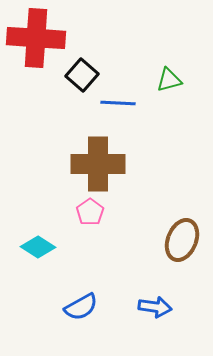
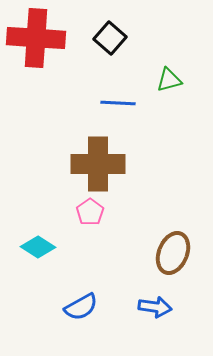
black square: moved 28 px right, 37 px up
brown ellipse: moved 9 px left, 13 px down
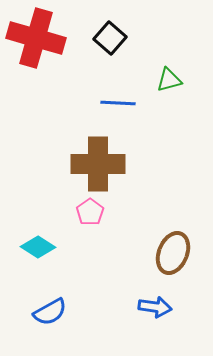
red cross: rotated 12 degrees clockwise
blue semicircle: moved 31 px left, 5 px down
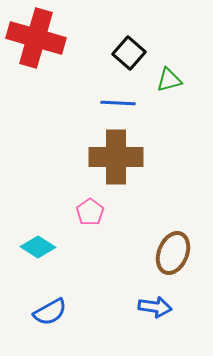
black square: moved 19 px right, 15 px down
brown cross: moved 18 px right, 7 px up
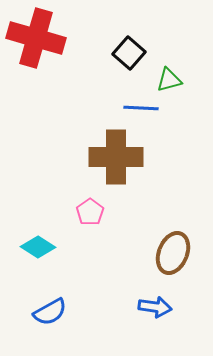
blue line: moved 23 px right, 5 px down
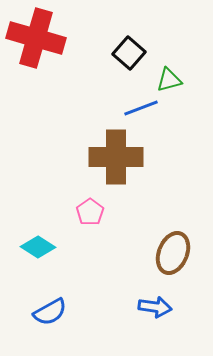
blue line: rotated 24 degrees counterclockwise
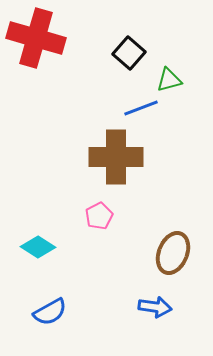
pink pentagon: moved 9 px right, 4 px down; rotated 8 degrees clockwise
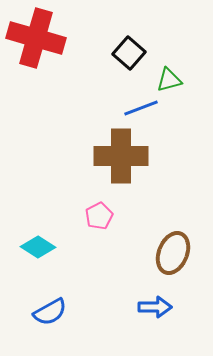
brown cross: moved 5 px right, 1 px up
blue arrow: rotated 8 degrees counterclockwise
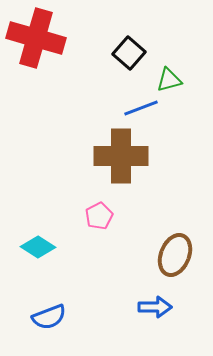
brown ellipse: moved 2 px right, 2 px down
blue semicircle: moved 1 px left, 5 px down; rotated 8 degrees clockwise
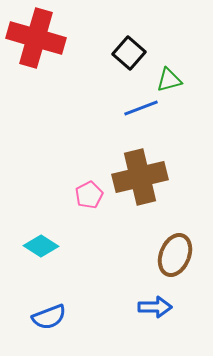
brown cross: moved 19 px right, 21 px down; rotated 14 degrees counterclockwise
pink pentagon: moved 10 px left, 21 px up
cyan diamond: moved 3 px right, 1 px up
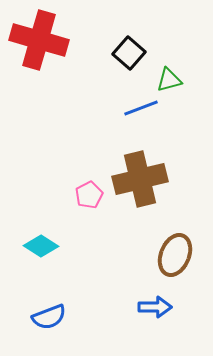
red cross: moved 3 px right, 2 px down
brown cross: moved 2 px down
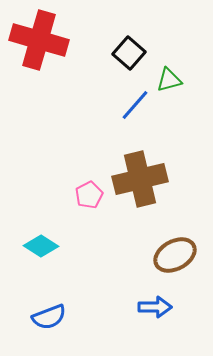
blue line: moved 6 px left, 3 px up; rotated 28 degrees counterclockwise
brown ellipse: rotated 39 degrees clockwise
